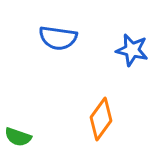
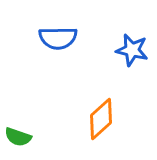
blue semicircle: rotated 9 degrees counterclockwise
orange diamond: rotated 12 degrees clockwise
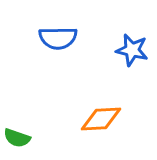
orange diamond: rotated 39 degrees clockwise
green semicircle: moved 1 px left, 1 px down
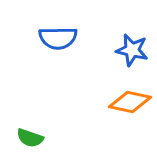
orange diamond: moved 29 px right, 17 px up; rotated 15 degrees clockwise
green semicircle: moved 13 px right
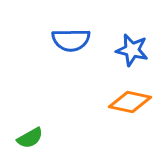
blue semicircle: moved 13 px right, 2 px down
green semicircle: rotated 48 degrees counterclockwise
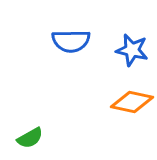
blue semicircle: moved 1 px down
orange diamond: moved 2 px right
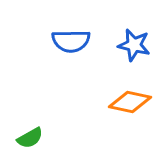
blue star: moved 2 px right, 5 px up
orange diamond: moved 2 px left
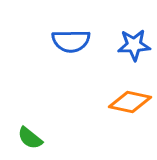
blue star: rotated 16 degrees counterclockwise
green semicircle: rotated 68 degrees clockwise
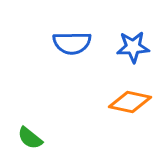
blue semicircle: moved 1 px right, 2 px down
blue star: moved 1 px left, 2 px down
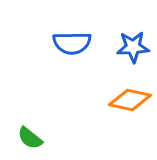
orange diamond: moved 2 px up
